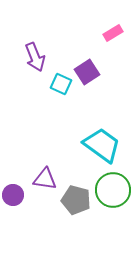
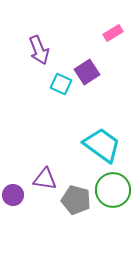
purple arrow: moved 4 px right, 7 px up
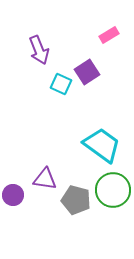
pink rectangle: moved 4 px left, 2 px down
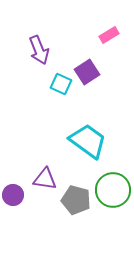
cyan trapezoid: moved 14 px left, 4 px up
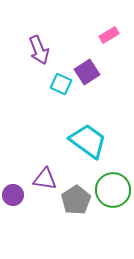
gray pentagon: rotated 24 degrees clockwise
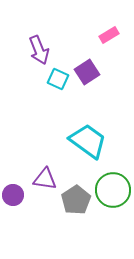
cyan square: moved 3 px left, 5 px up
